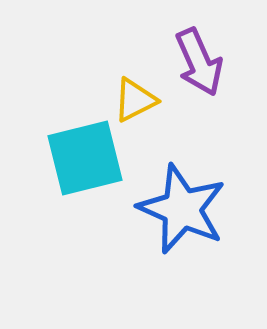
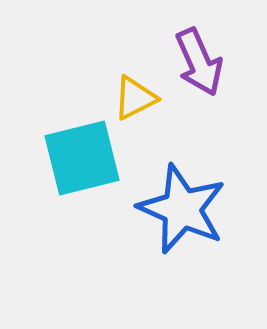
yellow triangle: moved 2 px up
cyan square: moved 3 px left
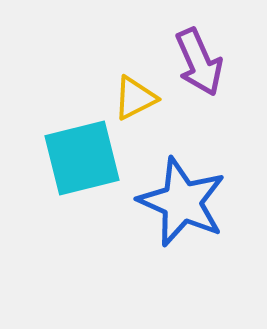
blue star: moved 7 px up
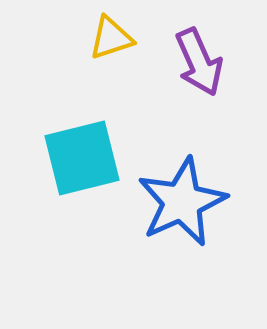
yellow triangle: moved 24 px left, 60 px up; rotated 9 degrees clockwise
blue star: rotated 24 degrees clockwise
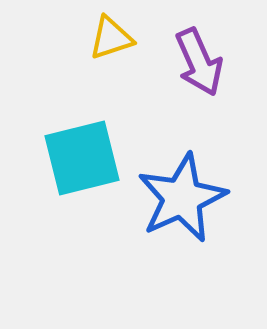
blue star: moved 4 px up
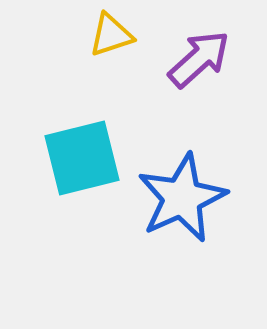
yellow triangle: moved 3 px up
purple arrow: moved 3 px up; rotated 108 degrees counterclockwise
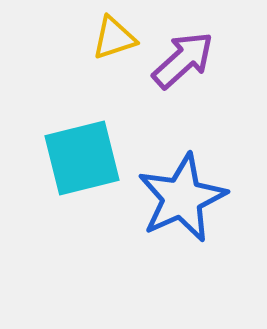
yellow triangle: moved 3 px right, 3 px down
purple arrow: moved 16 px left, 1 px down
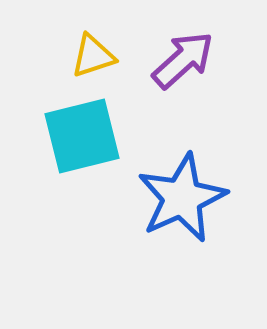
yellow triangle: moved 21 px left, 18 px down
cyan square: moved 22 px up
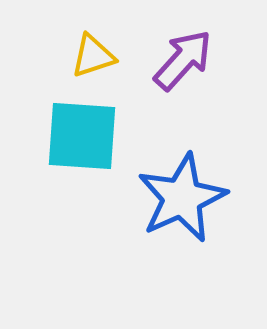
purple arrow: rotated 6 degrees counterclockwise
cyan square: rotated 18 degrees clockwise
